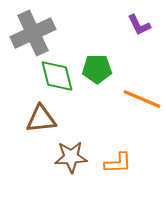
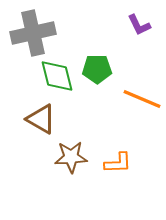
gray cross: rotated 12 degrees clockwise
brown triangle: rotated 36 degrees clockwise
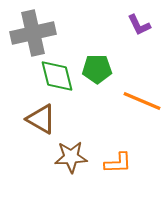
orange line: moved 2 px down
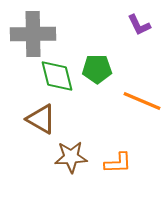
gray cross: moved 1 px down; rotated 12 degrees clockwise
